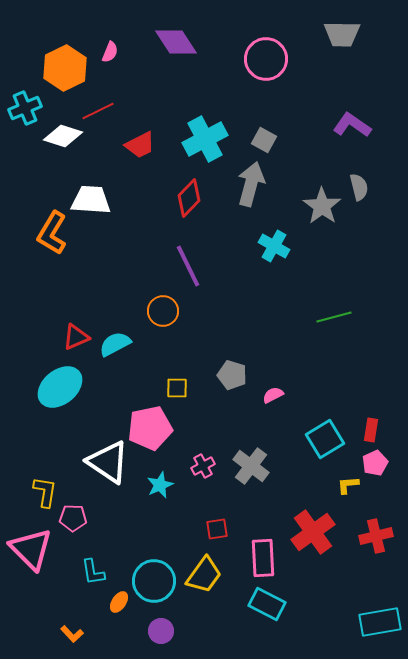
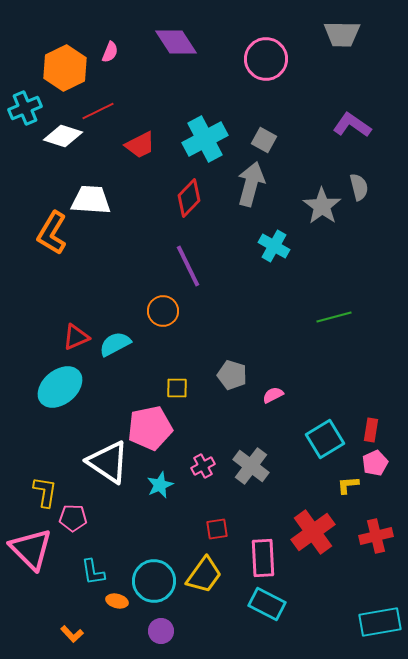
orange ellipse at (119, 602): moved 2 px left, 1 px up; rotated 70 degrees clockwise
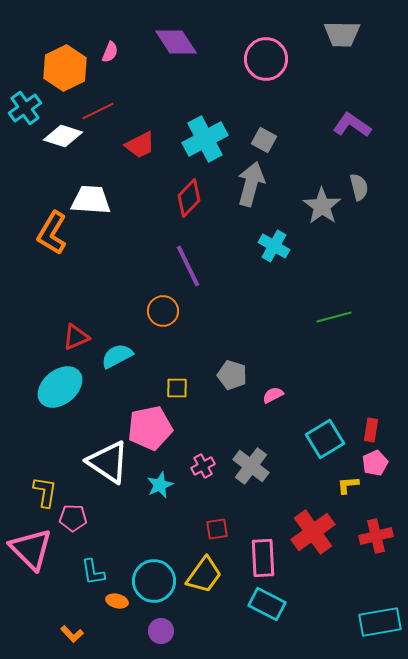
cyan cross at (25, 108): rotated 12 degrees counterclockwise
cyan semicircle at (115, 344): moved 2 px right, 12 px down
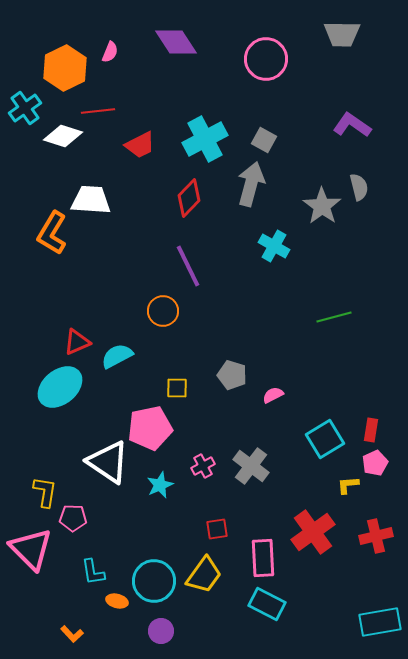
red line at (98, 111): rotated 20 degrees clockwise
red triangle at (76, 337): moved 1 px right, 5 px down
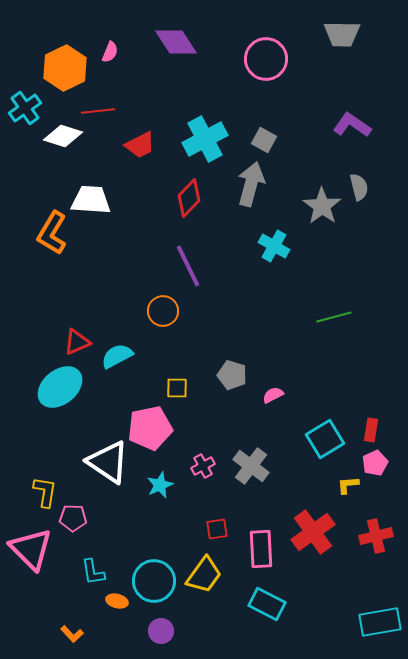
pink rectangle at (263, 558): moved 2 px left, 9 px up
